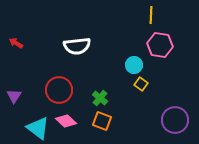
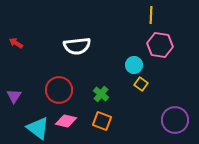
green cross: moved 1 px right, 4 px up
pink diamond: rotated 30 degrees counterclockwise
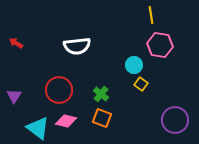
yellow line: rotated 12 degrees counterclockwise
orange square: moved 3 px up
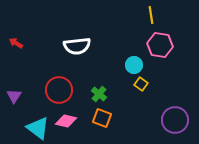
green cross: moved 2 px left
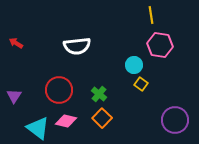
orange square: rotated 24 degrees clockwise
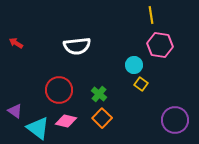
purple triangle: moved 1 px right, 15 px down; rotated 28 degrees counterclockwise
